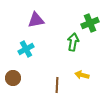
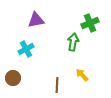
yellow arrow: rotated 32 degrees clockwise
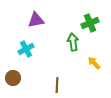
green arrow: rotated 18 degrees counterclockwise
yellow arrow: moved 12 px right, 12 px up
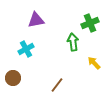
brown line: rotated 35 degrees clockwise
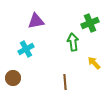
purple triangle: moved 1 px down
brown line: moved 8 px right, 3 px up; rotated 42 degrees counterclockwise
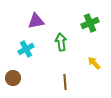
green arrow: moved 12 px left
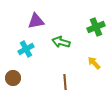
green cross: moved 6 px right, 4 px down
green arrow: rotated 66 degrees counterclockwise
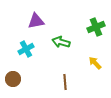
yellow arrow: moved 1 px right
brown circle: moved 1 px down
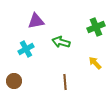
brown circle: moved 1 px right, 2 px down
